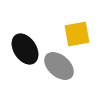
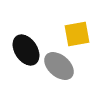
black ellipse: moved 1 px right, 1 px down
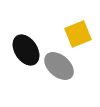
yellow square: moved 1 px right; rotated 12 degrees counterclockwise
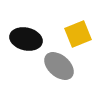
black ellipse: moved 11 px up; rotated 44 degrees counterclockwise
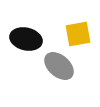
yellow square: rotated 12 degrees clockwise
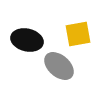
black ellipse: moved 1 px right, 1 px down
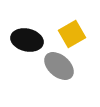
yellow square: moved 6 px left; rotated 20 degrees counterclockwise
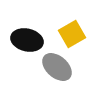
gray ellipse: moved 2 px left, 1 px down
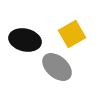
black ellipse: moved 2 px left
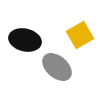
yellow square: moved 8 px right, 1 px down
